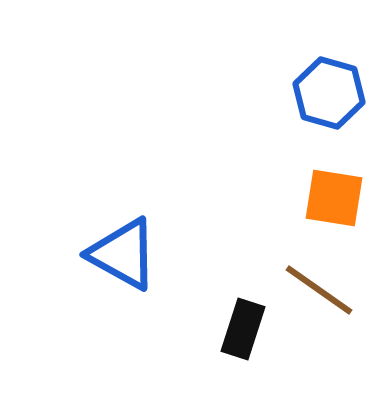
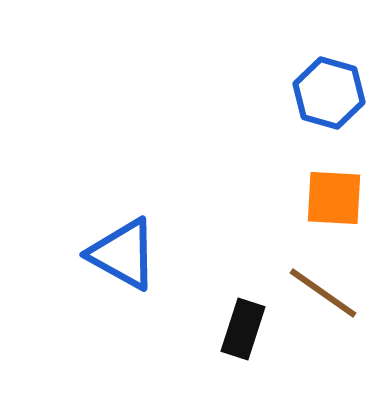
orange square: rotated 6 degrees counterclockwise
brown line: moved 4 px right, 3 px down
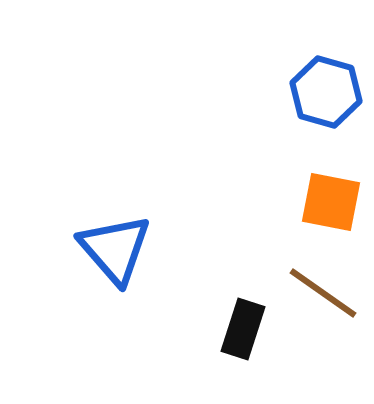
blue hexagon: moved 3 px left, 1 px up
orange square: moved 3 px left, 4 px down; rotated 8 degrees clockwise
blue triangle: moved 8 px left, 5 px up; rotated 20 degrees clockwise
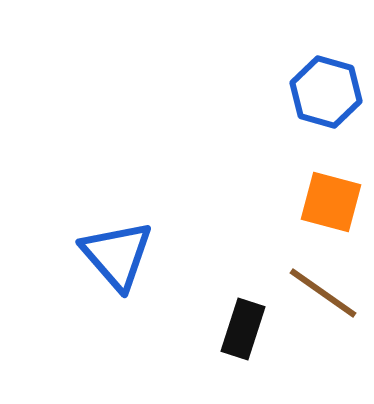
orange square: rotated 4 degrees clockwise
blue triangle: moved 2 px right, 6 px down
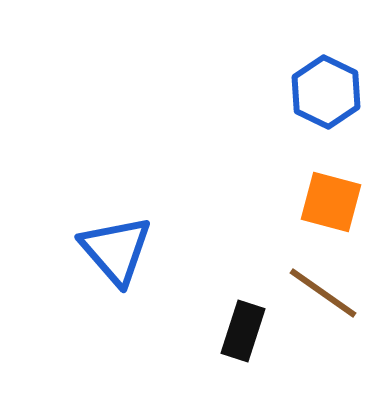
blue hexagon: rotated 10 degrees clockwise
blue triangle: moved 1 px left, 5 px up
black rectangle: moved 2 px down
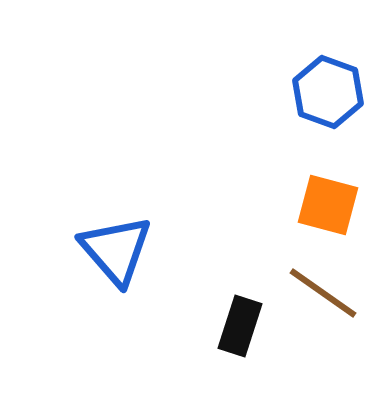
blue hexagon: moved 2 px right; rotated 6 degrees counterclockwise
orange square: moved 3 px left, 3 px down
black rectangle: moved 3 px left, 5 px up
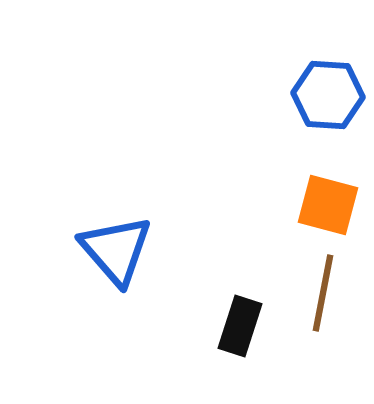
blue hexagon: moved 3 px down; rotated 16 degrees counterclockwise
brown line: rotated 66 degrees clockwise
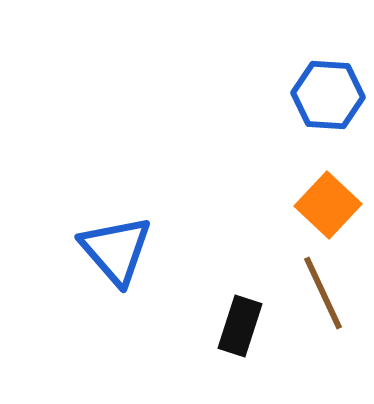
orange square: rotated 28 degrees clockwise
brown line: rotated 36 degrees counterclockwise
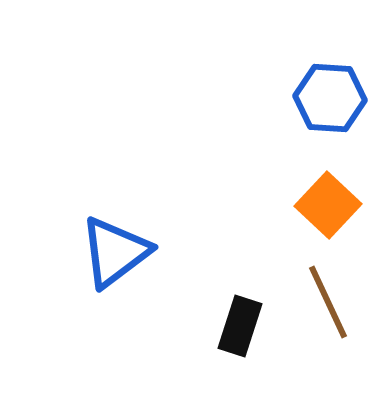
blue hexagon: moved 2 px right, 3 px down
blue triangle: moved 1 px left, 2 px down; rotated 34 degrees clockwise
brown line: moved 5 px right, 9 px down
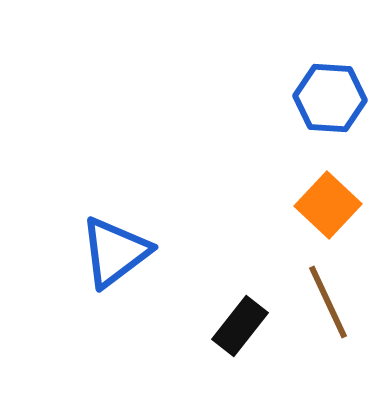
black rectangle: rotated 20 degrees clockwise
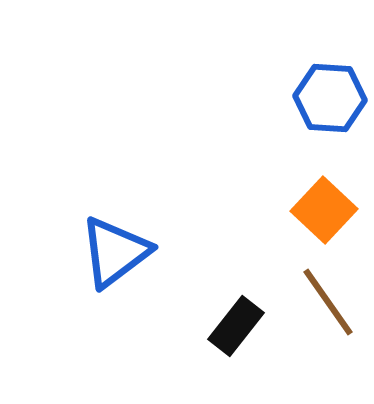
orange square: moved 4 px left, 5 px down
brown line: rotated 10 degrees counterclockwise
black rectangle: moved 4 px left
